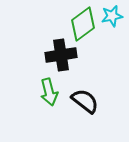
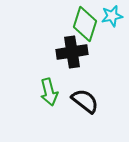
green diamond: moved 2 px right; rotated 36 degrees counterclockwise
black cross: moved 11 px right, 3 px up
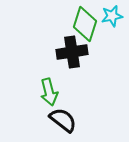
black semicircle: moved 22 px left, 19 px down
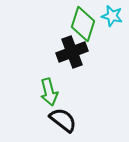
cyan star: rotated 25 degrees clockwise
green diamond: moved 2 px left
black cross: rotated 12 degrees counterclockwise
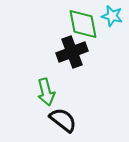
green diamond: rotated 28 degrees counterclockwise
green arrow: moved 3 px left
